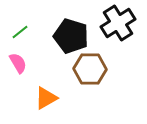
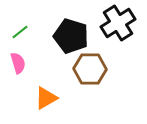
pink semicircle: rotated 15 degrees clockwise
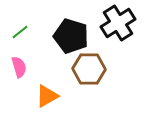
pink semicircle: moved 1 px right, 4 px down
brown hexagon: moved 1 px left
orange triangle: moved 1 px right, 2 px up
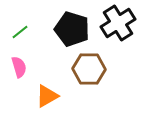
black pentagon: moved 1 px right, 7 px up
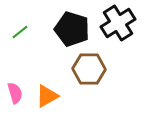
pink semicircle: moved 4 px left, 26 px down
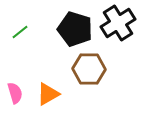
black pentagon: moved 3 px right
orange triangle: moved 1 px right, 2 px up
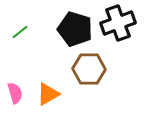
black cross: rotated 12 degrees clockwise
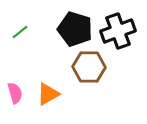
black cross: moved 8 px down
brown hexagon: moved 2 px up
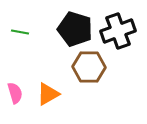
green line: rotated 48 degrees clockwise
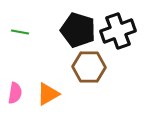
black pentagon: moved 3 px right, 1 px down
pink semicircle: rotated 25 degrees clockwise
